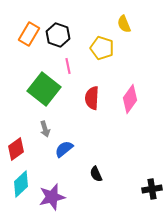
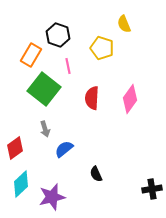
orange rectangle: moved 2 px right, 21 px down
red diamond: moved 1 px left, 1 px up
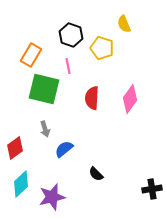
black hexagon: moved 13 px right
green square: rotated 24 degrees counterclockwise
black semicircle: rotated 21 degrees counterclockwise
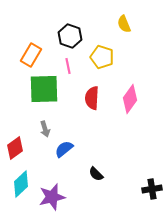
black hexagon: moved 1 px left, 1 px down
yellow pentagon: moved 9 px down
green square: rotated 16 degrees counterclockwise
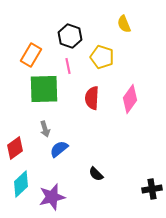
blue semicircle: moved 5 px left
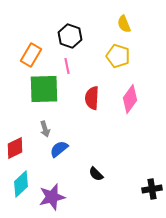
yellow pentagon: moved 16 px right, 1 px up
pink line: moved 1 px left
red diamond: rotated 10 degrees clockwise
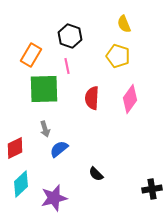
purple star: moved 2 px right, 1 px down
